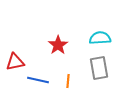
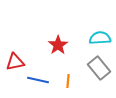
gray rectangle: rotated 30 degrees counterclockwise
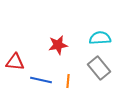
red star: rotated 24 degrees clockwise
red triangle: rotated 18 degrees clockwise
blue line: moved 3 px right
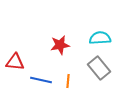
red star: moved 2 px right
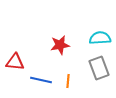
gray rectangle: rotated 20 degrees clockwise
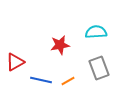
cyan semicircle: moved 4 px left, 6 px up
red triangle: rotated 36 degrees counterclockwise
orange line: rotated 56 degrees clockwise
